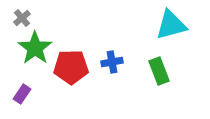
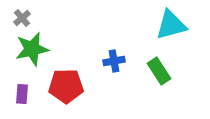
green star: moved 3 px left, 1 px down; rotated 24 degrees clockwise
blue cross: moved 2 px right, 1 px up
red pentagon: moved 5 px left, 19 px down
green rectangle: rotated 12 degrees counterclockwise
purple rectangle: rotated 30 degrees counterclockwise
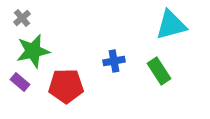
green star: moved 1 px right, 2 px down
purple rectangle: moved 2 px left, 12 px up; rotated 54 degrees counterclockwise
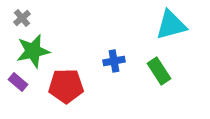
purple rectangle: moved 2 px left
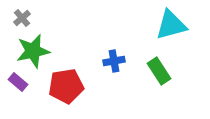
red pentagon: rotated 8 degrees counterclockwise
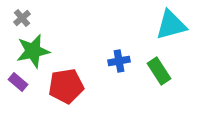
blue cross: moved 5 px right
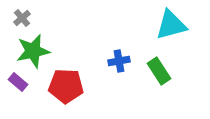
red pentagon: rotated 12 degrees clockwise
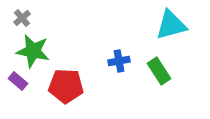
green star: rotated 24 degrees clockwise
purple rectangle: moved 1 px up
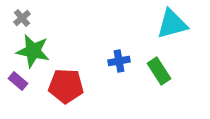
cyan triangle: moved 1 px right, 1 px up
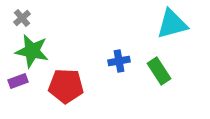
green star: moved 1 px left
purple rectangle: rotated 60 degrees counterclockwise
